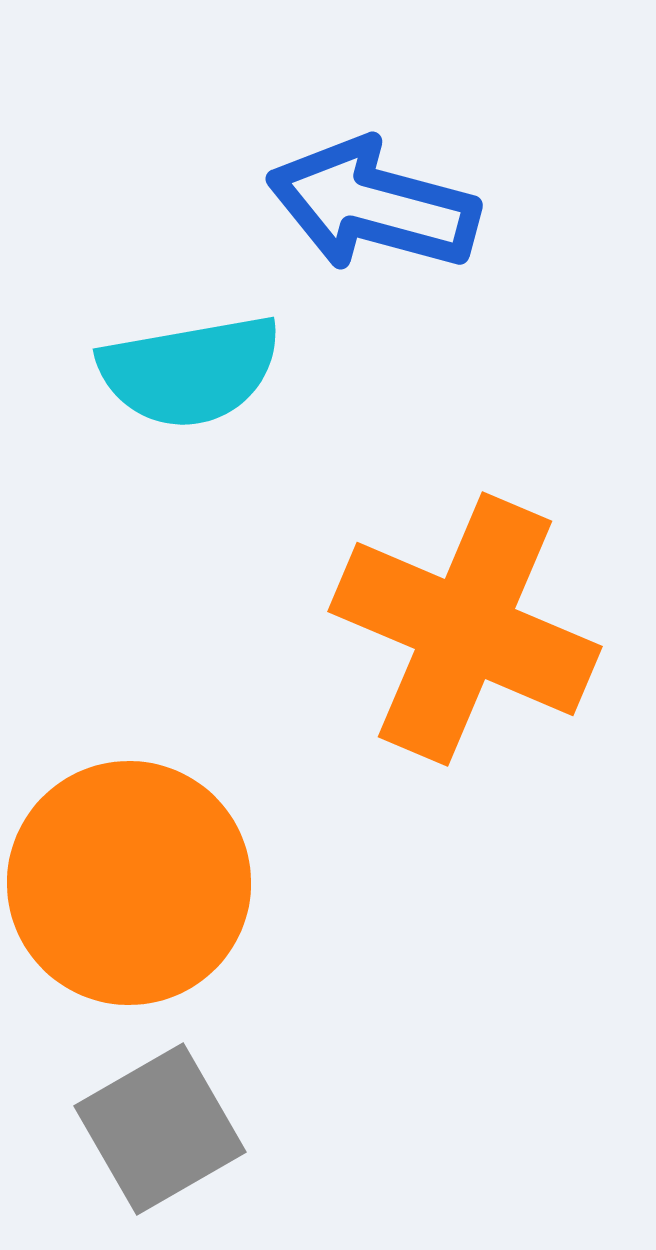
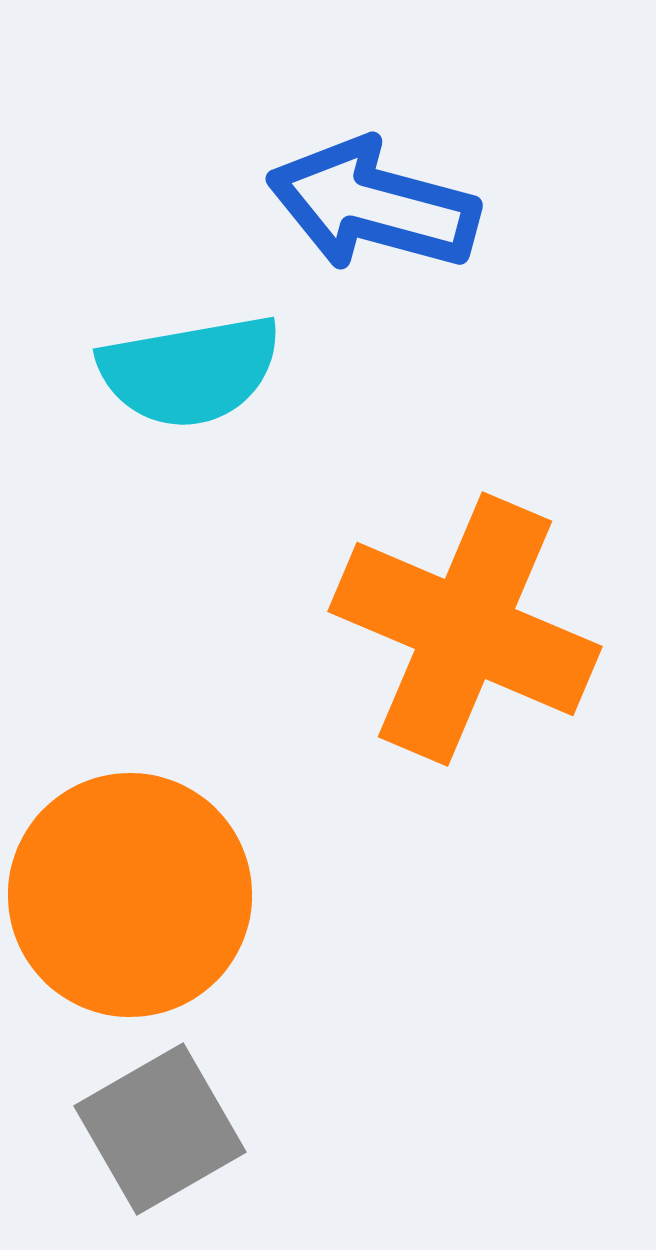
orange circle: moved 1 px right, 12 px down
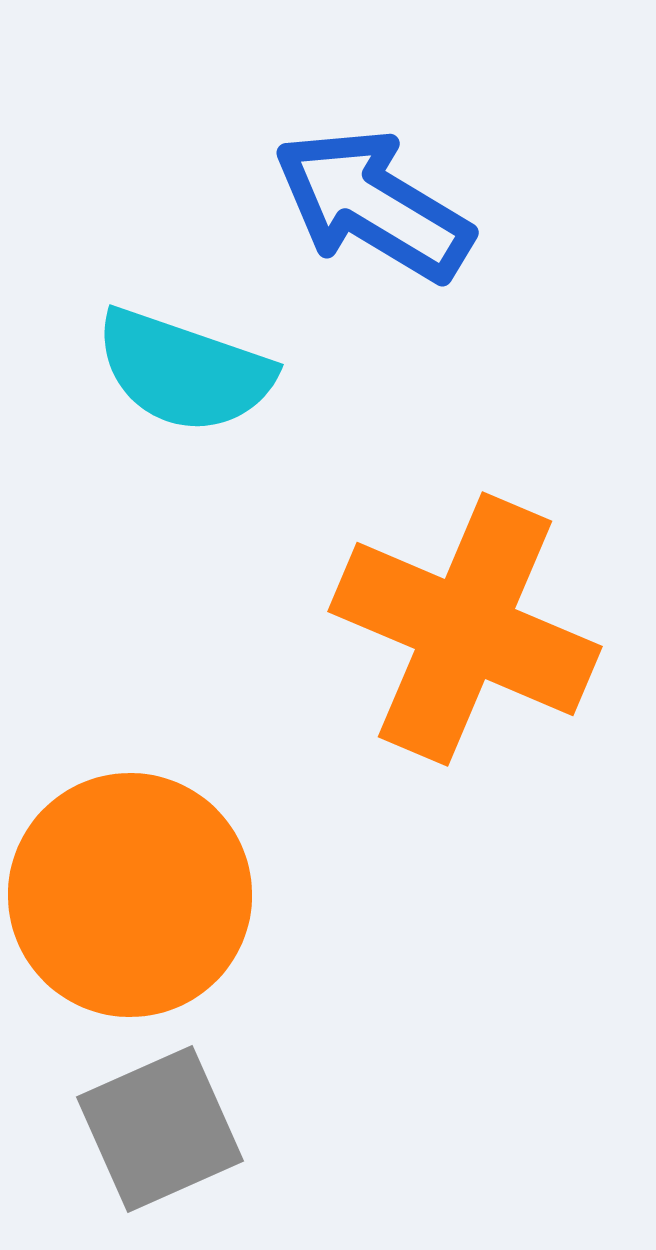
blue arrow: rotated 16 degrees clockwise
cyan semicircle: moved 6 px left; rotated 29 degrees clockwise
gray square: rotated 6 degrees clockwise
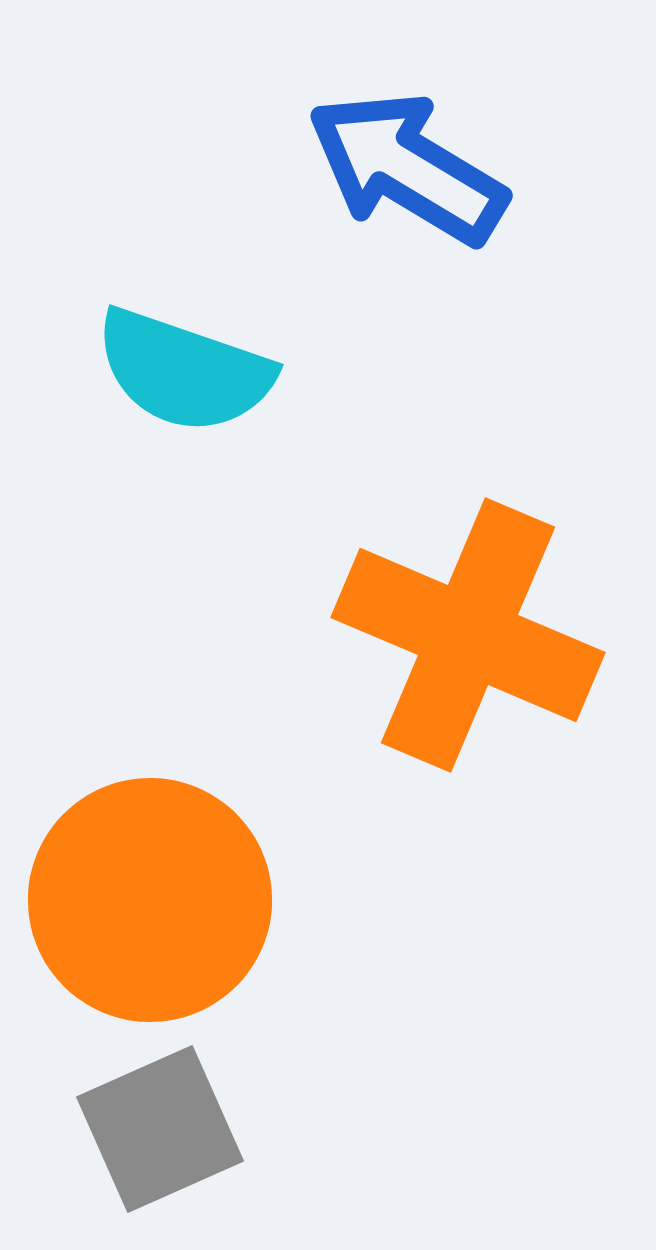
blue arrow: moved 34 px right, 37 px up
orange cross: moved 3 px right, 6 px down
orange circle: moved 20 px right, 5 px down
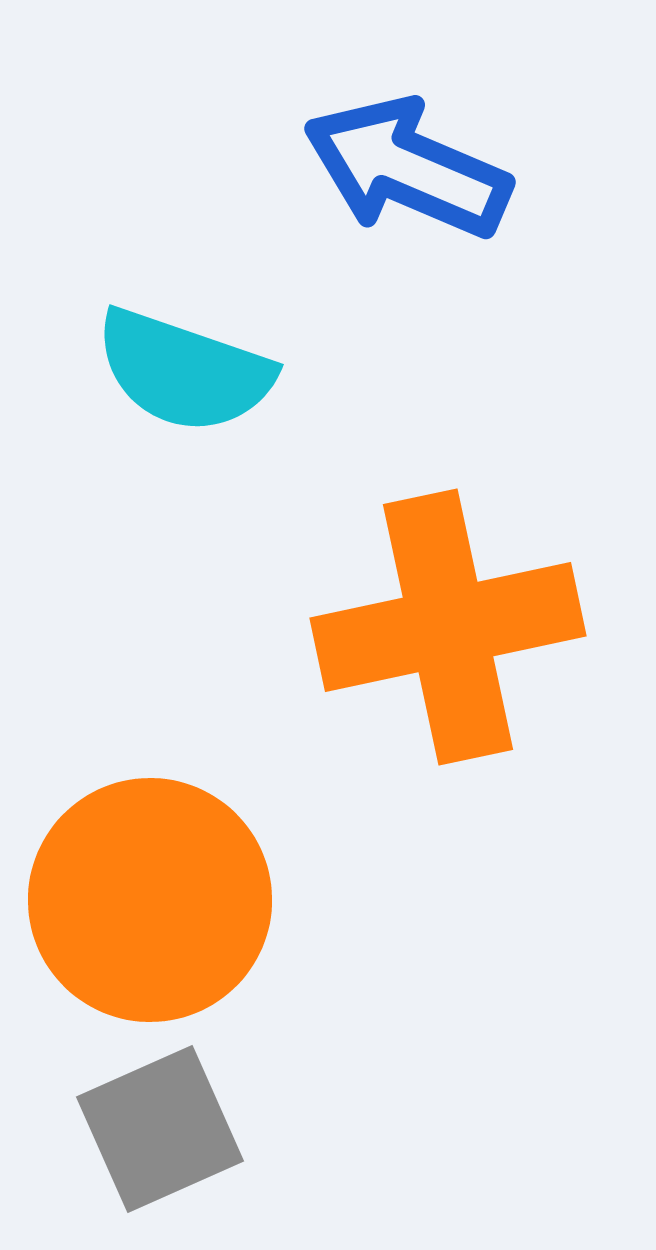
blue arrow: rotated 8 degrees counterclockwise
orange cross: moved 20 px left, 8 px up; rotated 35 degrees counterclockwise
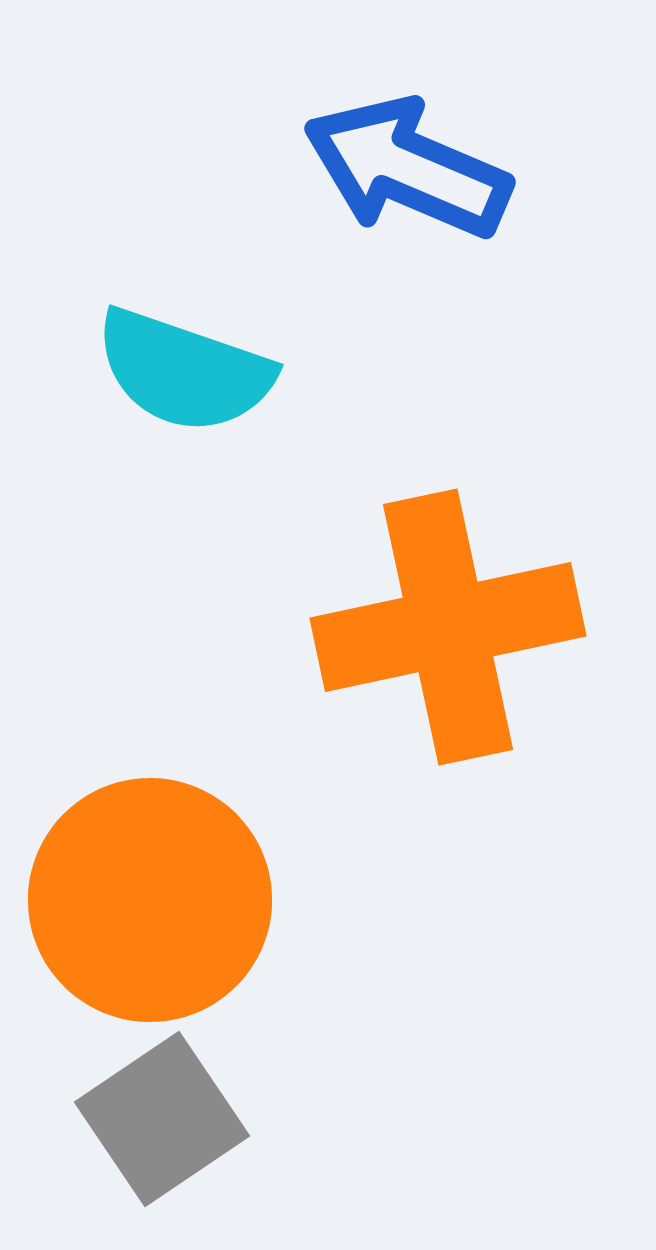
gray square: moved 2 px right, 10 px up; rotated 10 degrees counterclockwise
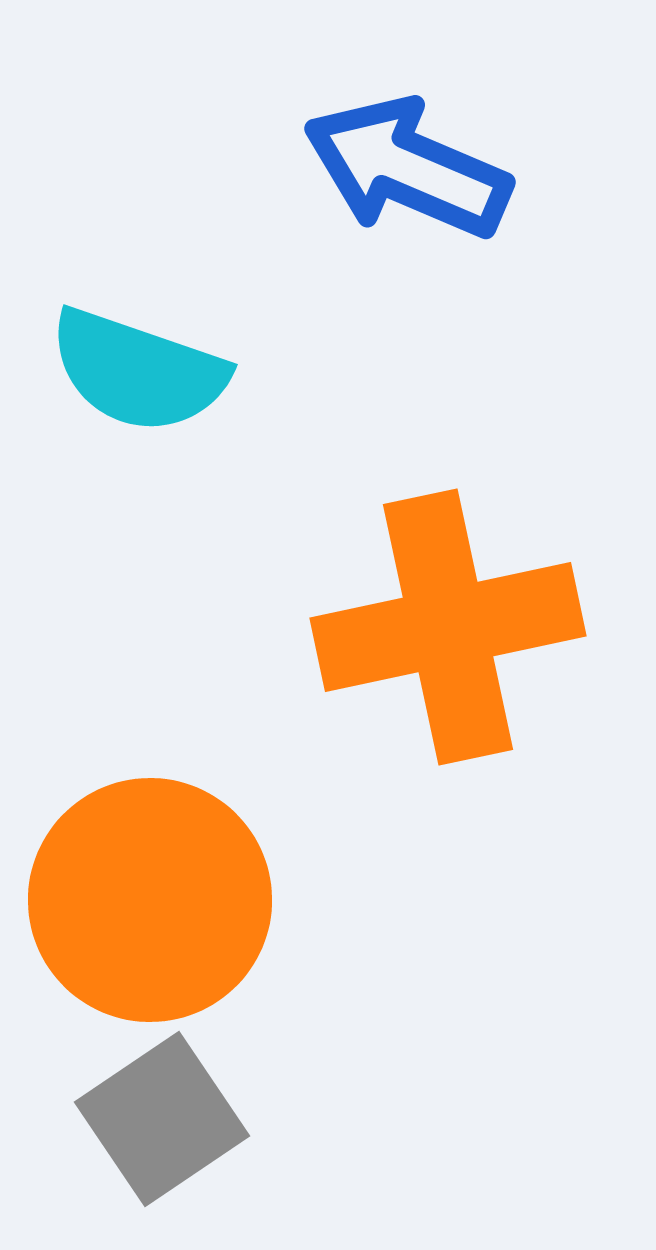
cyan semicircle: moved 46 px left
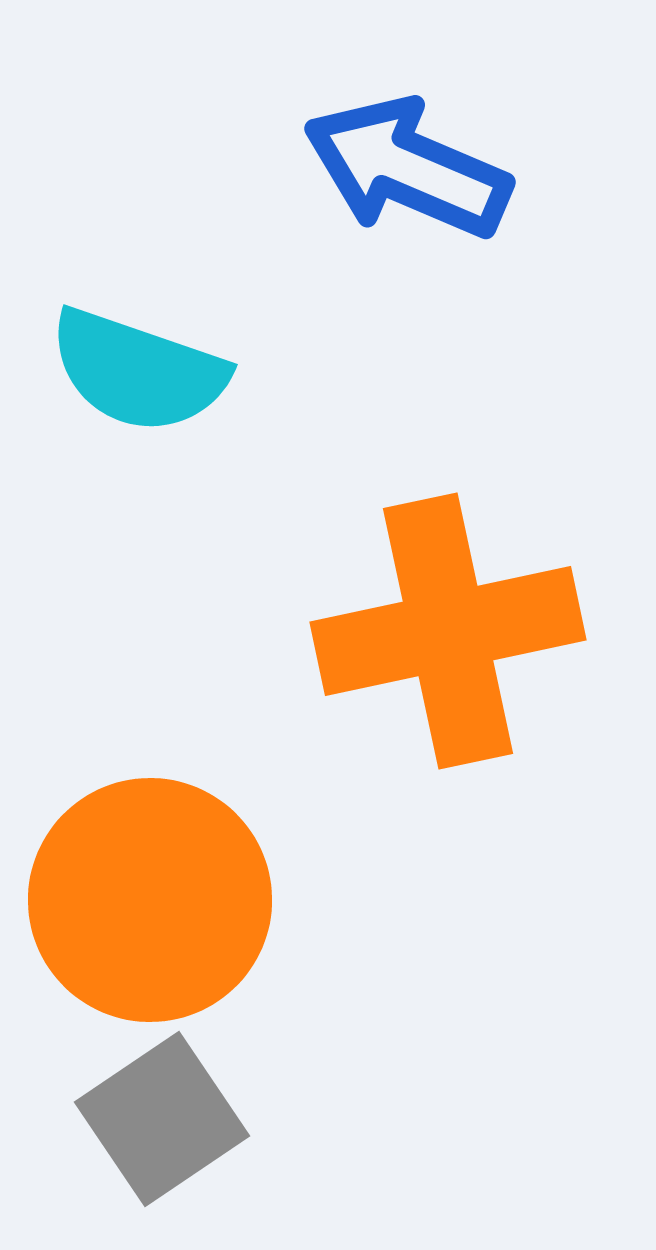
orange cross: moved 4 px down
